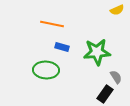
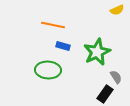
orange line: moved 1 px right, 1 px down
blue rectangle: moved 1 px right, 1 px up
green star: rotated 20 degrees counterclockwise
green ellipse: moved 2 px right
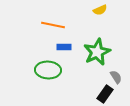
yellow semicircle: moved 17 px left
blue rectangle: moved 1 px right, 1 px down; rotated 16 degrees counterclockwise
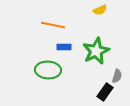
green star: moved 1 px left, 1 px up
gray semicircle: moved 1 px right, 1 px up; rotated 48 degrees clockwise
black rectangle: moved 2 px up
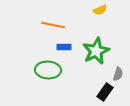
gray semicircle: moved 1 px right, 2 px up
